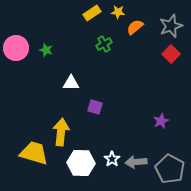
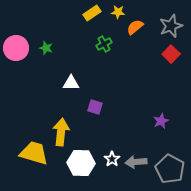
green star: moved 2 px up
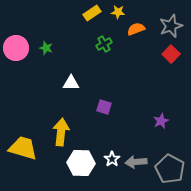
orange semicircle: moved 1 px right, 2 px down; rotated 18 degrees clockwise
purple square: moved 9 px right
yellow trapezoid: moved 11 px left, 5 px up
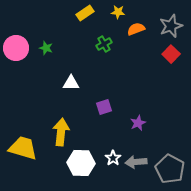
yellow rectangle: moved 7 px left
purple square: rotated 35 degrees counterclockwise
purple star: moved 23 px left, 2 px down
white star: moved 1 px right, 1 px up
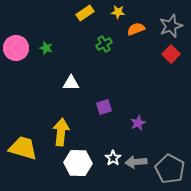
white hexagon: moved 3 px left
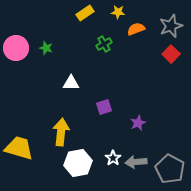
yellow trapezoid: moved 4 px left
white hexagon: rotated 12 degrees counterclockwise
